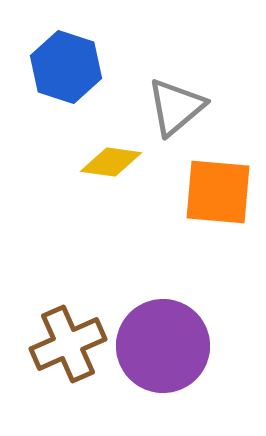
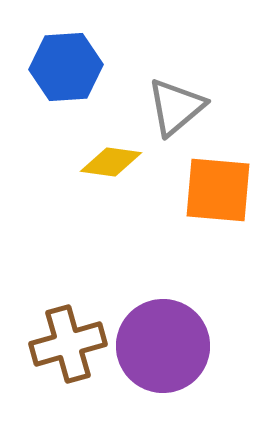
blue hexagon: rotated 22 degrees counterclockwise
orange square: moved 2 px up
brown cross: rotated 8 degrees clockwise
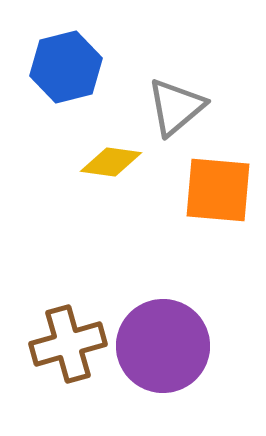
blue hexagon: rotated 10 degrees counterclockwise
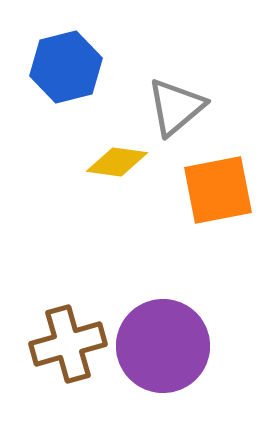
yellow diamond: moved 6 px right
orange square: rotated 16 degrees counterclockwise
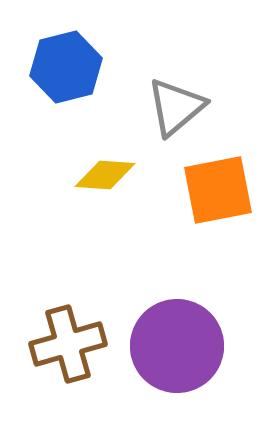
yellow diamond: moved 12 px left, 13 px down; rotated 4 degrees counterclockwise
purple circle: moved 14 px right
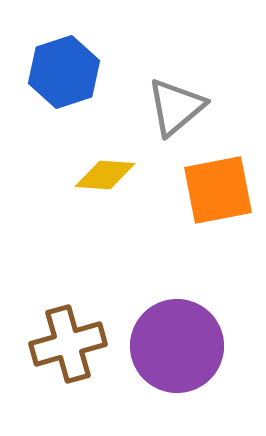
blue hexagon: moved 2 px left, 5 px down; rotated 4 degrees counterclockwise
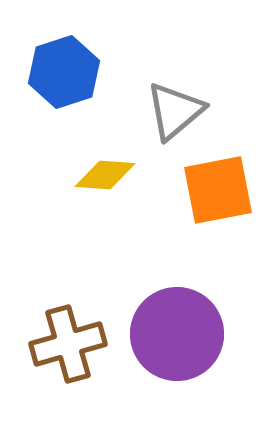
gray triangle: moved 1 px left, 4 px down
purple circle: moved 12 px up
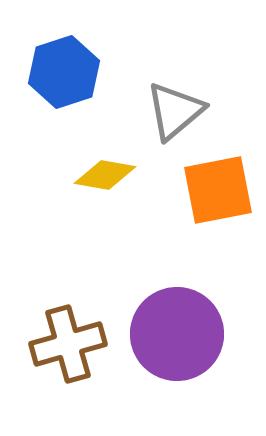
yellow diamond: rotated 6 degrees clockwise
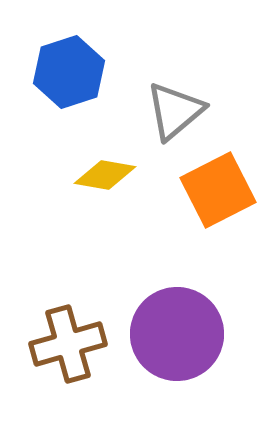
blue hexagon: moved 5 px right
orange square: rotated 16 degrees counterclockwise
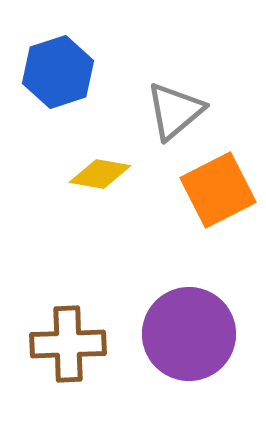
blue hexagon: moved 11 px left
yellow diamond: moved 5 px left, 1 px up
purple circle: moved 12 px right
brown cross: rotated 14 degrees clockwise
